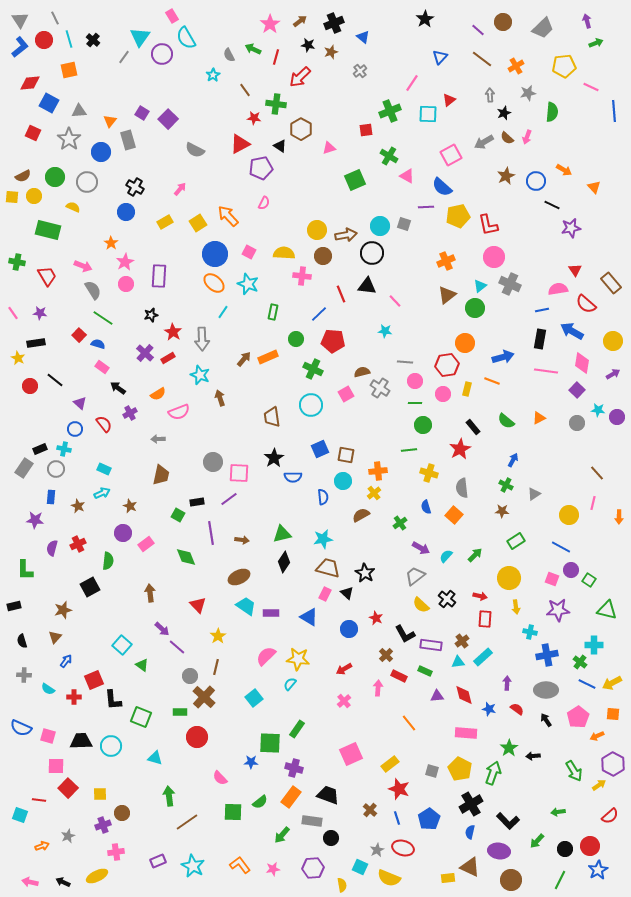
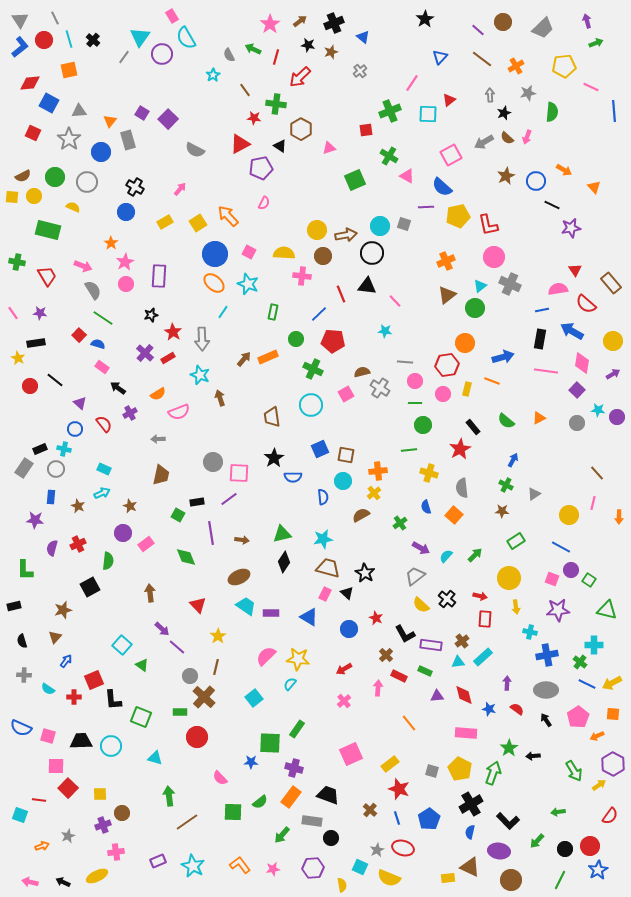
red semicircle at (610, 816): rotated 12 degrees counterclockwise
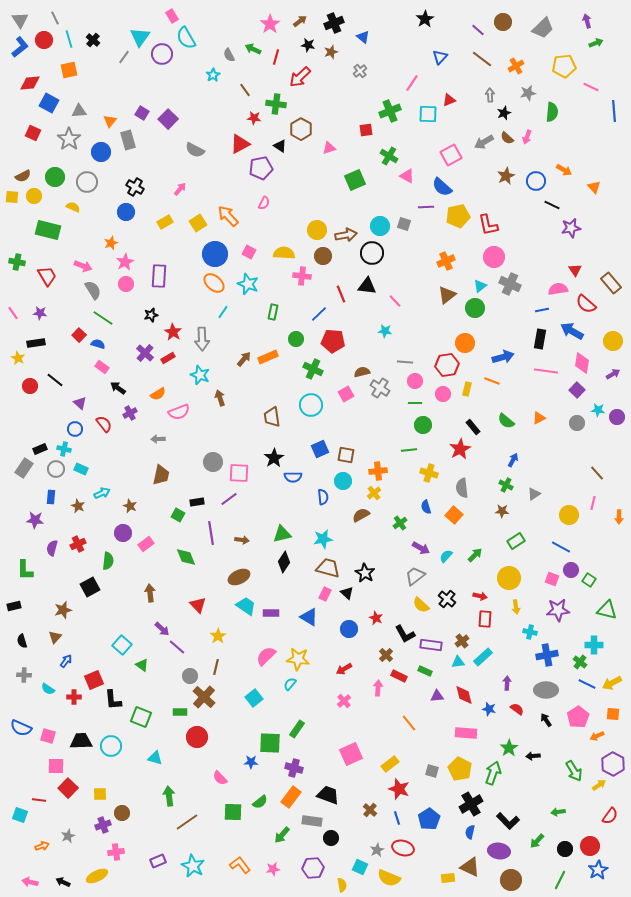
red triangle at (449, 100): rotated 16 degrees clockwise
orange star at (111, 243): rotated 16 degrees clockwise
cyan rectangle at (104, 469): moved 23 px left
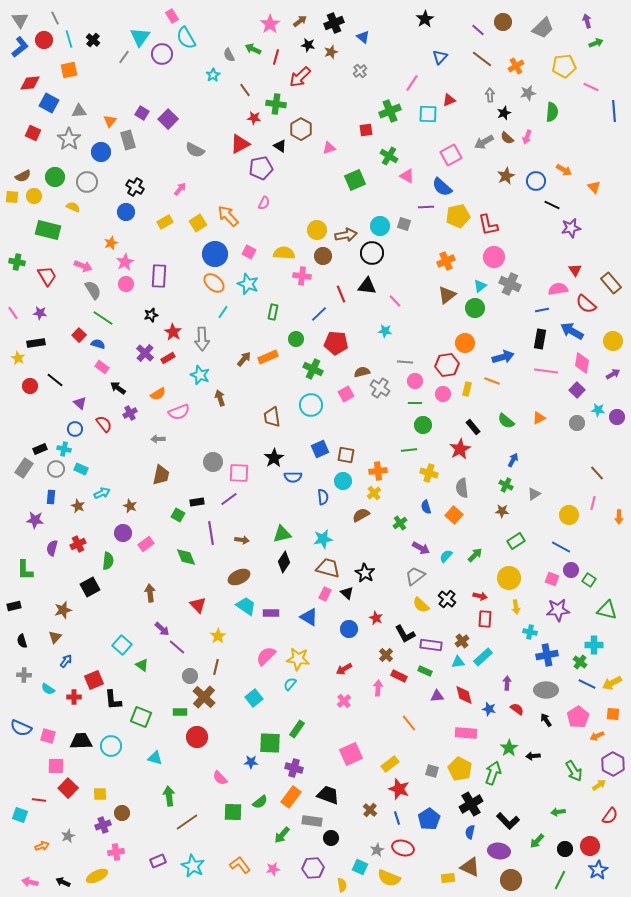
red pentagon at (333, 341): moved 3 px right, 2 px down
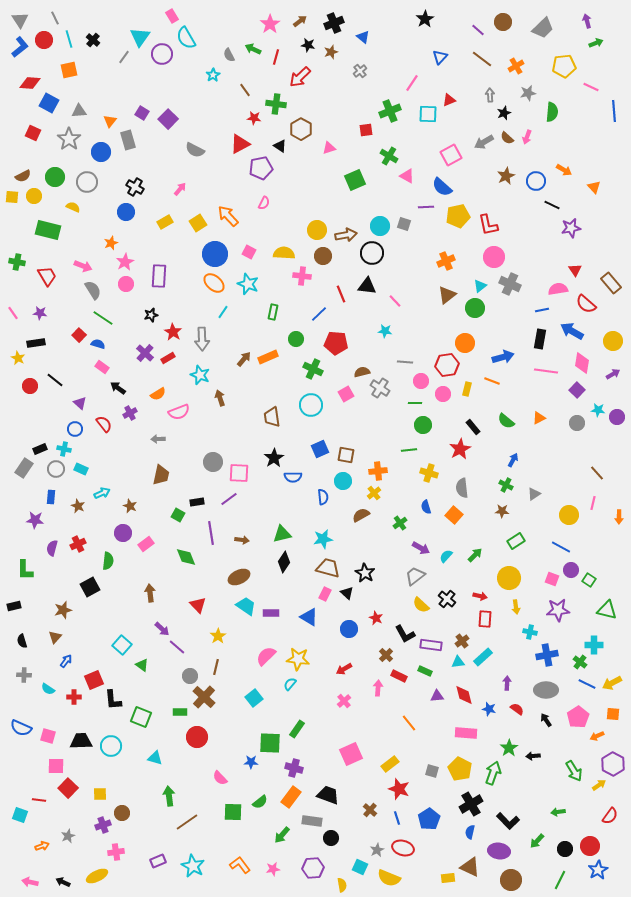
red diamond at (30, 83): rotated 10 degrees clockwise
pink circle at (415, 381): moved 6 px right
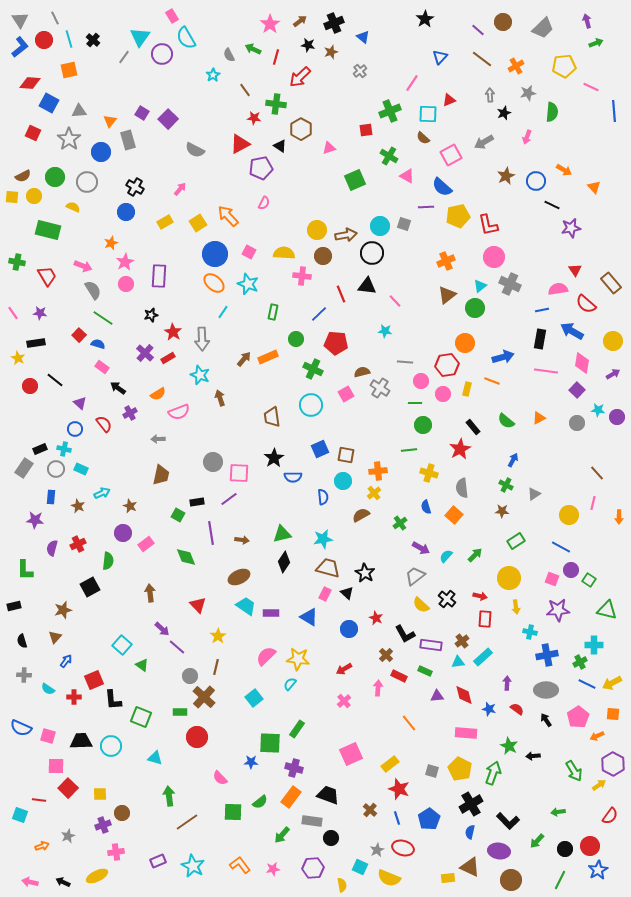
brown semicircle at (507, 138): moved 84 px left
green cross at (580, 662): rotated 24 degrees clockwise
green star at (509, 748): moved 2 px up; rotated 12 degrees counterclockwise
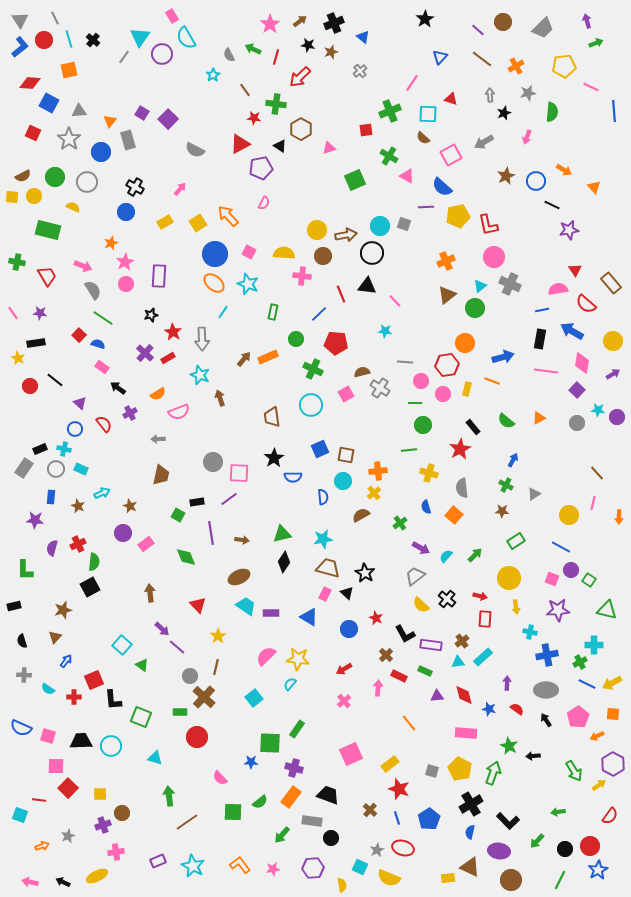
red triangle at (449, 100): moved 2 px right, 1 px up; rotated 40 degrees clockwise
purple star at (571, 228): moved 2 px left, 2 px down
green semicircle at (108, 561): moved 14 px left, 1 px down
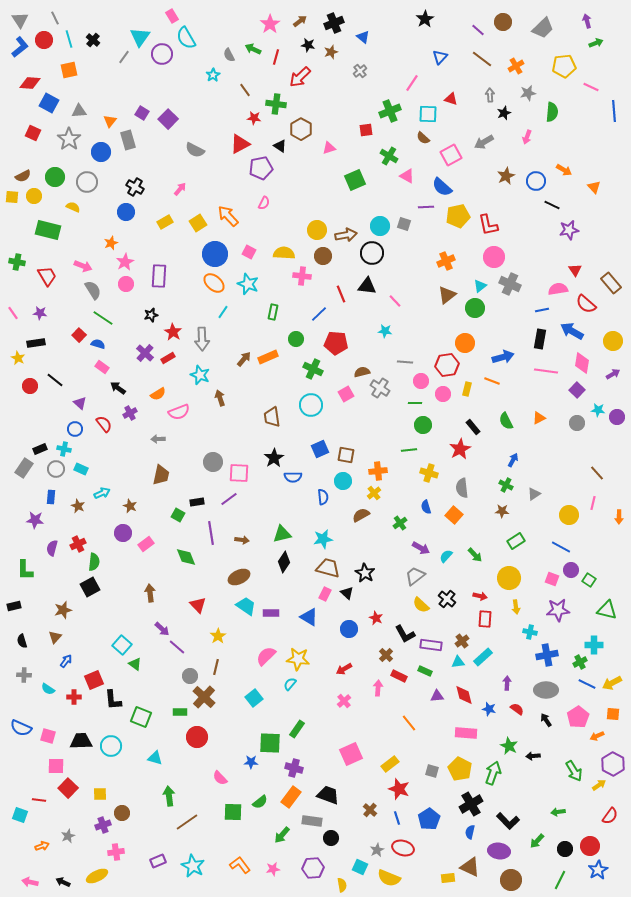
green semicircle at (506, 421): rotated 24 degrees clockwise
green arrow at (475, 555): rotated 91 degrees clockwise
green triangle at (142, 665): moved 7 px left, 1 px up
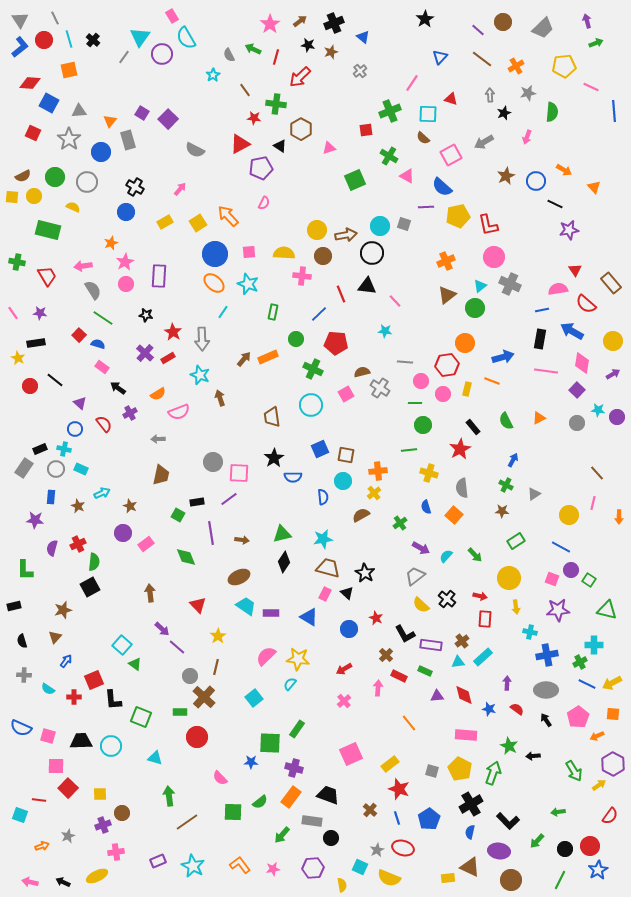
black line at (552, 205): moved 3 px right, 1 px up
pink square at (249, 252): rotated 32 degrees counterclockwise
pink arrow at (83, 266): rotated 150 degrees clockwise
black star at (151, 315): moved 5 px left; rotated 24 degrees clockwise
pink rectangle at (466, 733): moved 2 px down
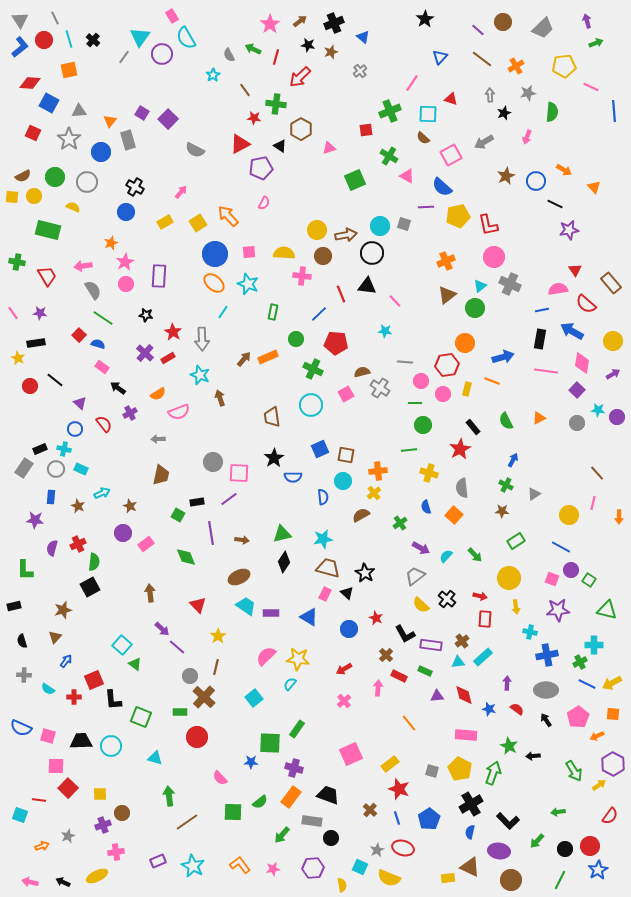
pink arrow at (180, 189): moved 1 px right, 3 px down
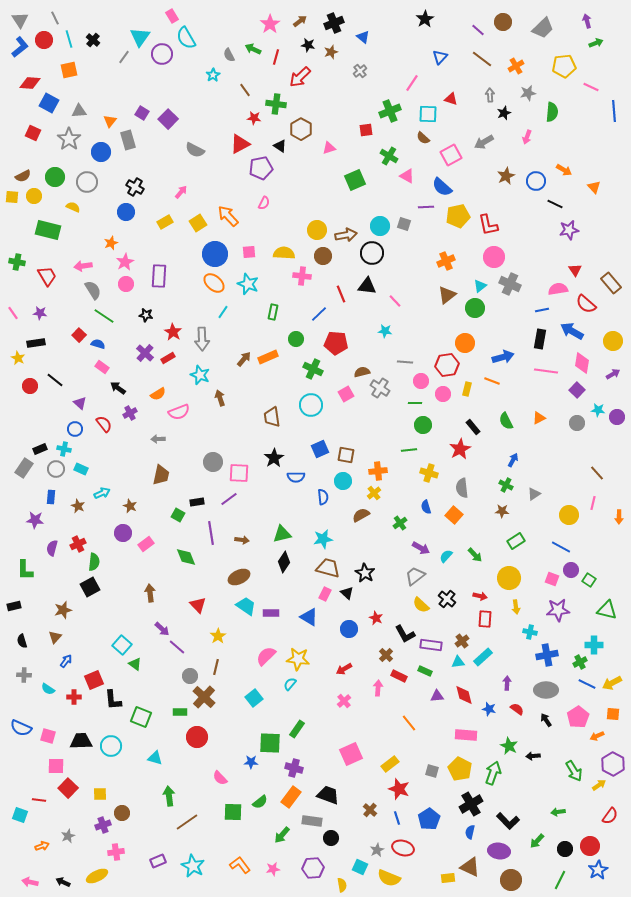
green line at (103, 318): moved 1 px right, 2 px up
blue semicircle at (293, 477): moved 3 px right
